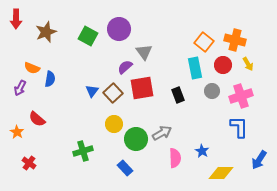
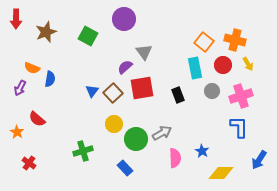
purple circle: moved 5 px right, 10 px up
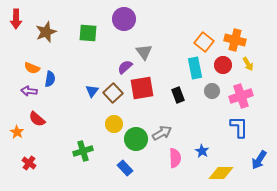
green square: moved 3 px up; rotated 24 degrees counterclockwise
purple arrow: moved 9 px right, 3 px down; rotated 70 degrees clockwise
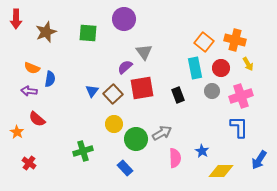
red circle: moved 2 px left, 3 px down
brown square: moved 1 px down
yellow diamond: moved 2 px up
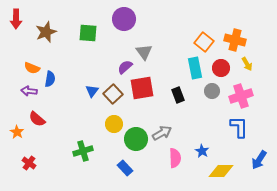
yellow arrow: moved 1 px left
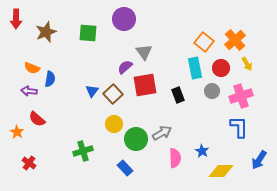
orange cross: rotated 35 degrees clockwise
red square: moved 3 px right, 3 px up
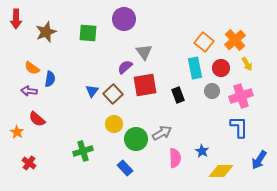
orange semicircle: rotated 14 degrees clockwise
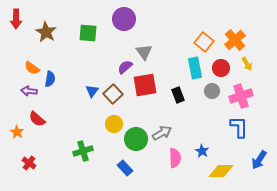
brown star: rotated 20 degrees counterclockwise
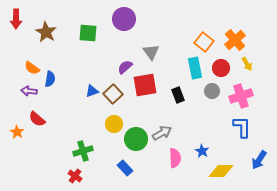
gray triangle: moved 7 px right
blue triangle: rotated 32 degrees clockwise
blue L-shape: moved 3 px right
red cross: moved 46 px right, 13 px down
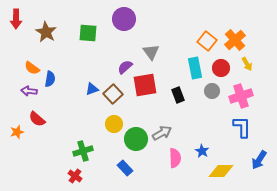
orange square: moved 3 px right, 1 px up
blue triangle: moved 2 px up
orange star: rotated 24 degrees clockwise
